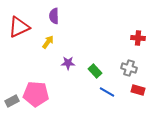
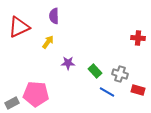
gray cross: moved 9 px left, 6 px down
gray rectangle: moved 2 px down
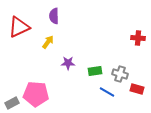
green rectangle: rotated 56 degrees counterclockwise
red rectangle: moved 1 px left, 1 px up
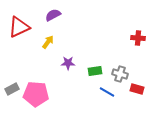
purple semicircle: moved 1 px left, 1 px up; rotated 63 degrees clockwise
gray rectangle: moved 14 px up
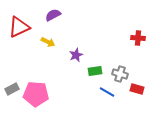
yellow arrow: rotated 80 degrees clockwise
purple star: moved 8 px right, 8 px up; rotated 24 degrees counterclockwise
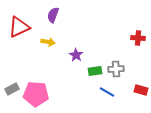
purple semicircle: rotated 42 degrees counterclockwise
yellow arrow: rotated 16 degrees counterclockwise
purple star: rotated 16 degrees counterclockwise
gray cross: moved 4 px left, 5 px up; rotated 21 degrees counterclockwise
red rectangle: moved 4 px right, 1 px down
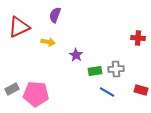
purple semicircle: moved 2 px right
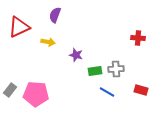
purple star: rotated 16 degrees counterclockwise
gray rectangle: moved 2 px left, 1 px down; rotated 24 degrees counterclockwise
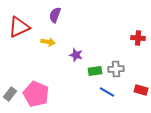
gray rectangle: moved 4 px down
pink pentagon: rotated 20 degrees clockwise
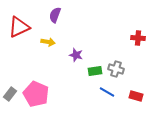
gray cross: rotated 21 degrees clockwise
red rectangle: moved 5 px left, 6 px down
